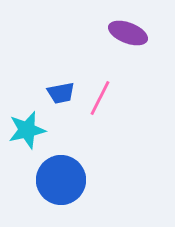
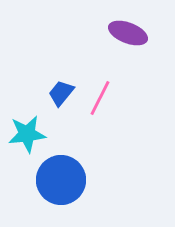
blue trapezoid: rotated 140 degrees clockwise
cyan star: moved 4 px down; rotated 6 degrees clockwise
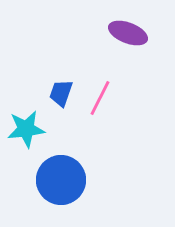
blue trapezoid: rotated 20 degrees counterclockwise
cyan star: moved 1 px left, 5 px up
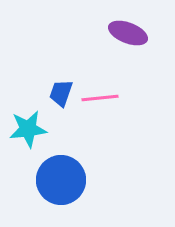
pink line: rotated 57 degrees clockwise
cyan star: moved 2 px right
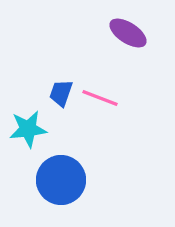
purple ellipse: rotated 12 degrees clockwise
pink line: rotated 27 degrees clockwise
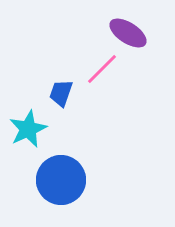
pink line: moved 2 px right, 29 px up; rotated 66 degrees counterclockwise
cyan star: rotated 18 degrees counterclockwise
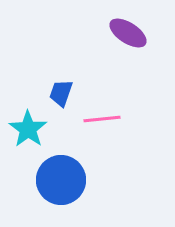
pink line: moved 50 px down; rotated 39 degrees clockwise
cyan star: rotated 12 degrees counterclockwise
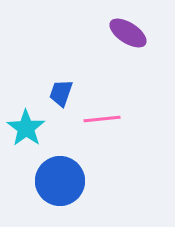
cyan star: moved 2 px left, 1 px up
blue circle: moved 1 px left, 1 px down
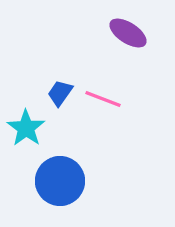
blue trapezoid: moved 1 px left; rotated 16 degrees clockwise
pink line: moved 1 px right, 20 px up; rotated 27 degrees clockwise
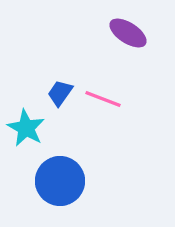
cyan star: rotated 6 degrees counterclockwise
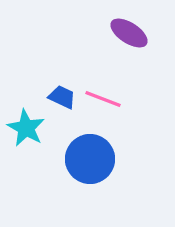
purple ellipse: moved 1 px right
blue trapezoid: moved 2 px right, 4 px down; rotated 80 degrees clockwise
blue circle: moved 30 px right, 22 px up
